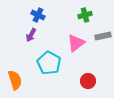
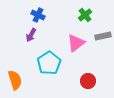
green cross: rotated 24 degrees counterclockwise
cyan pentagon: rotated 10 degrees clockwise
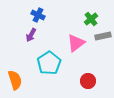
green cross: moved 6 px right, 4 px down
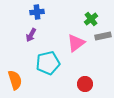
blue cross: moved 1 px left, 3 px up; rotated 32 degrees counterclockwise
cyan pentagon: moved 1 px left; rotated 20 degrees clockwise
red circle: moved 3 px left, 3 px down
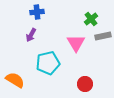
pink triangle: rotated 24 degrees counterclockwise
orange semicircle: rotated 42 degrees counterclockwise
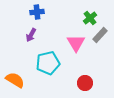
green cross: moved 1 px left, 1 px up
gray rectangle: moved 3 px left, 1 px up; rotated 35 degrees counterclockwise
red circle: moved 1 px up
